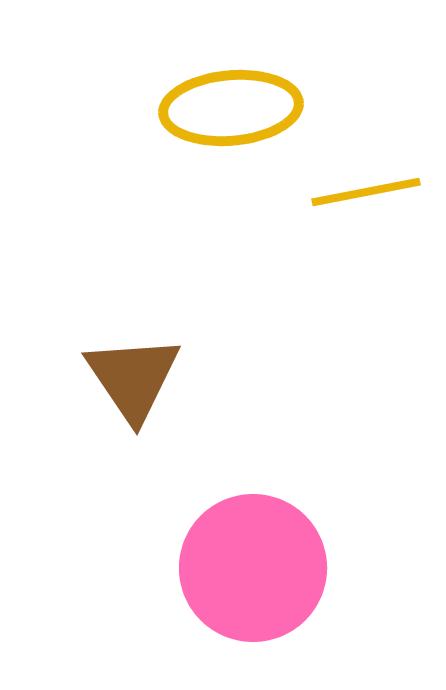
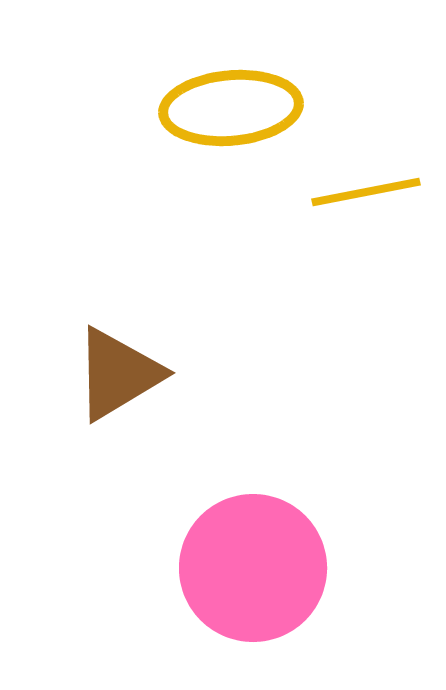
brown triangle: moved 15 px left, 4 px up; rotated 33 degrees clockwise
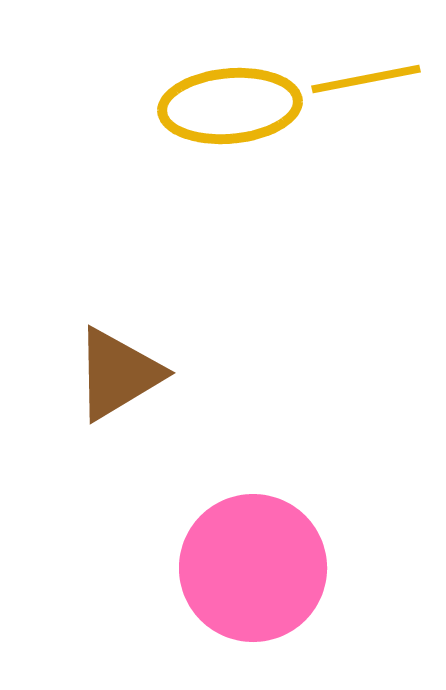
yellow ellipse: moved 1 px left, 2 px up
yellow line: moved 113 px up
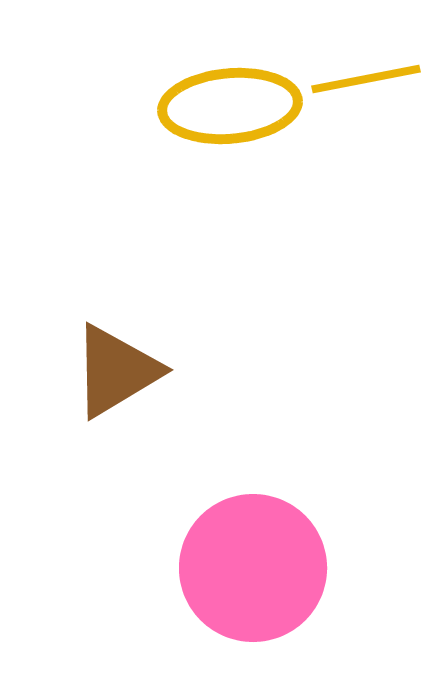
brown triangle: moved 2 px left, 3 px up
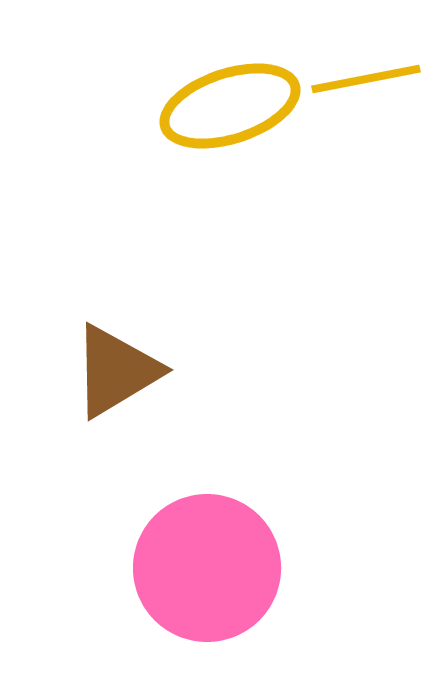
yellow ellipse: rotated 13 degrees counterclockwise
pink circle: moved 46 px left
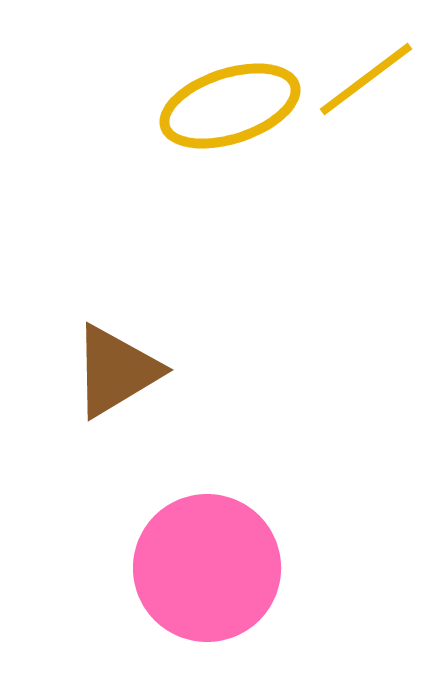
yellow line: rotated 26 degrees counterclockwise
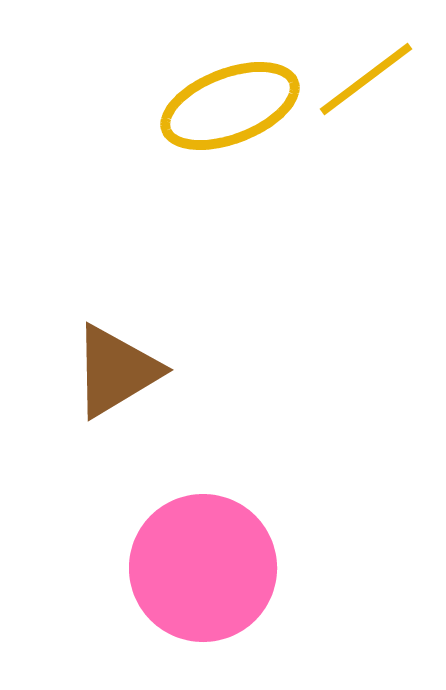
yellow ellipse: rotated 3 degrees counterclockwise
pink circle: moved 4 px left
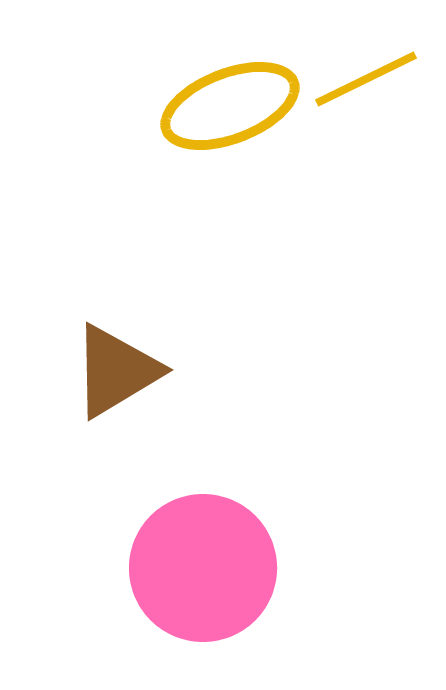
yellow line: rotated 11 degrees clockwise
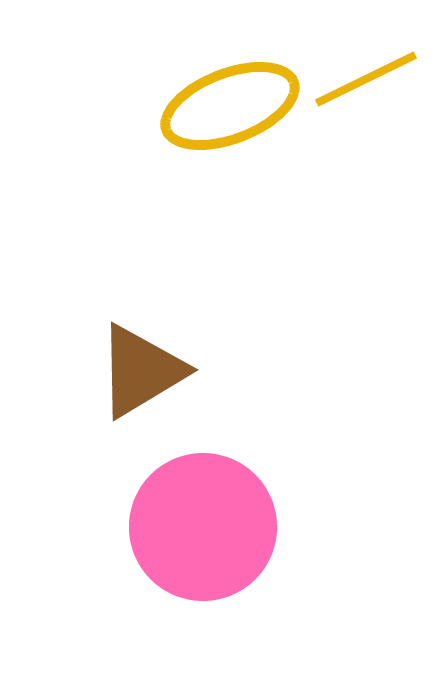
brown triangle: moved 25 px right
pink circle: moved 41 px up
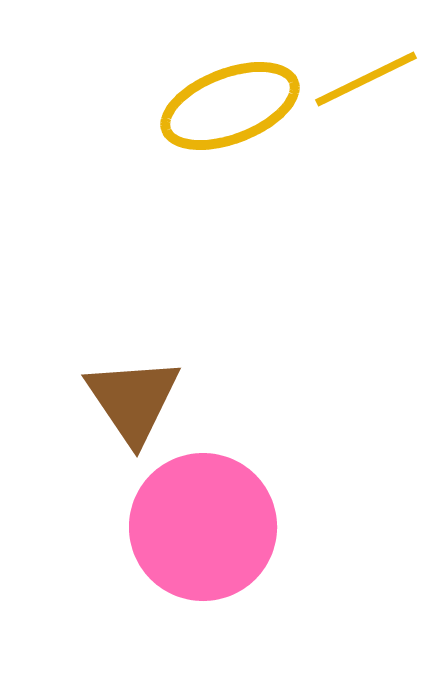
brown triangle: moved 8 px left, 29 px down; rotated 33 degrees counterclockwise
